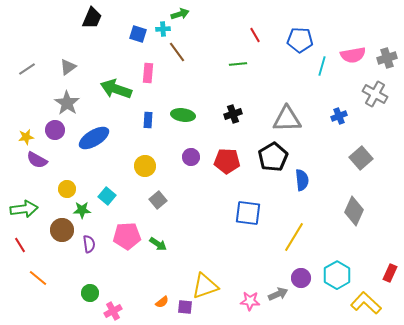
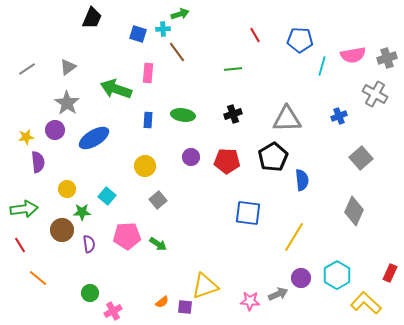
green line at (238, 64): moved 5 px left, 5 px down
purple semicircle at (37, 160): moved 1 px right, 2 px down; rotated 125 degrees counterclockwise
green star at (82, 210): moved 2 px down
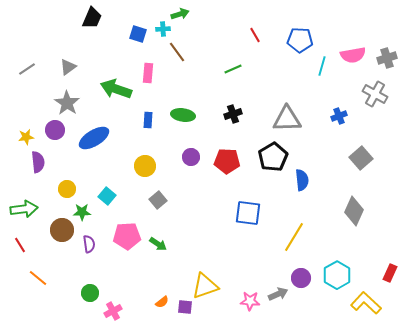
green line at (233, 69): rotated 18 degrees counterclockwise
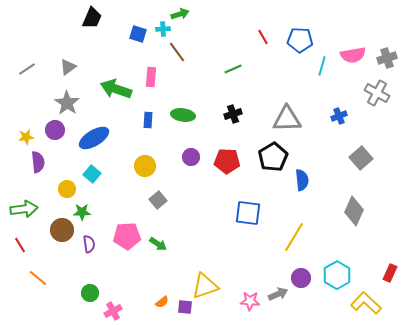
red line at (255, 35): moved 8 px right, 2 px down
pink rectangle at (148, 73): moved 3 px right, 4 px down
gray cross at (375, 94): moved 2 px right, 1 px up
cyan square at (107, 196): moved 15 px left, 22 px up
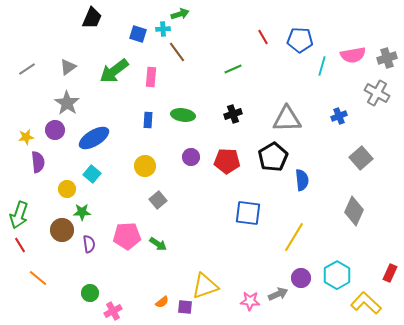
green arrow at (116, 89): moved 2 px left, 18 px up; rotated 56 degrees counterclockwise
green arrow at (24, 209): moved 5 px left, 6 px down; rotated 116 degrees clockwise
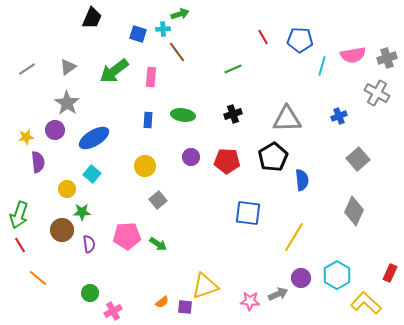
gray square at (361, 158): moved 3 px left, 1 px down
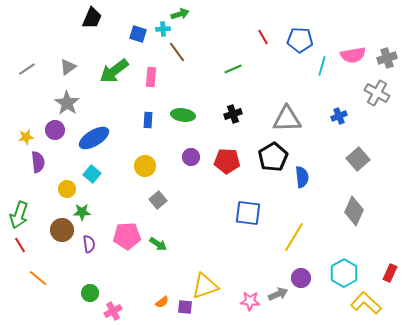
blue semicircle at (302, 180): moved 3 px up
cyan hexagon at (337, 275): moved 7 px right, 2 px up
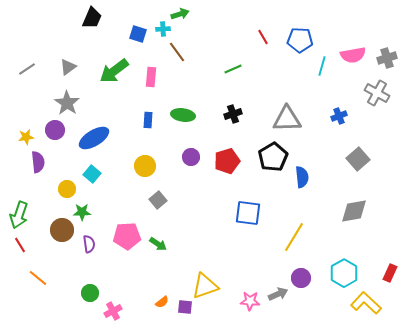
red pentagon at (227, 161): rotated 20 degrees counterclockwise
gray diamond at (354, 211): rotated 56 degrees clockwise
